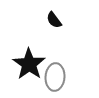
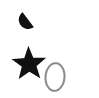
black semicircle: moved 29 px left, 2 px down
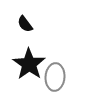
black semicircle: moved 2 px down
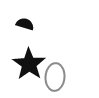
black semicircle: rotated 144 degrees clockwise
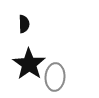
black semicircle: moved 1 px left; rotated 72 degrees clockwise
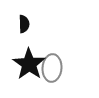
gray ellipse: moved 3 px left, 9 px up
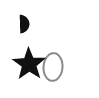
gray ellipse: moved 1 px right, 1 px up
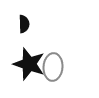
black star: rotated 16 degrees counterclockwise
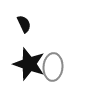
black semicircle: rotated 24 degrees counterclockwise
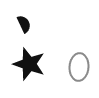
gray ellipse: moved 26 px right
